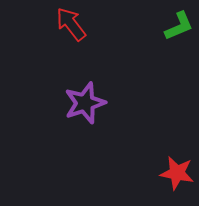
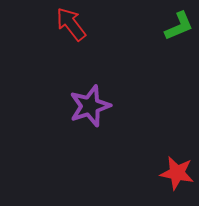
purple star: moved 5 px right, 3 px down
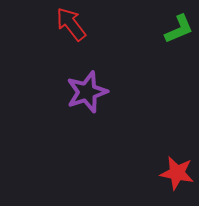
green L-shape: moved 3 px down
purple star: moved 3 px left, 14 px up
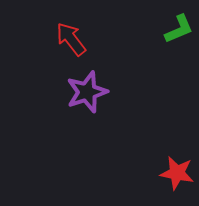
red arrow: moved 15 px down
